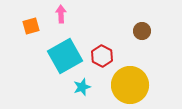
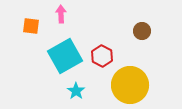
orange square: rotated 24 degrees clockwise
cyan star: moved 6 px left, 4 px down; rotated 18 degrees counterclockwise
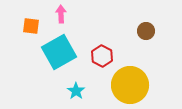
brown circle: moved 4 px right
cyan square: moved 6 px left, 4 px up
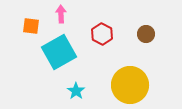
brown circle: moved 3 px down
red hexagon: moved 22 px up
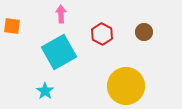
orange square: moved 19 px left
brown circle: moved 2 px left, 2 px up
yellow circle: moved 4 px left, 1 px down
cyan star: moved 31 px left
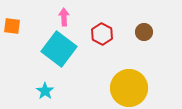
pink arrow: moved 3 px right, 3 px down
cyan square: moved 3 px up; rotated 24 degrees counterclockwise
yellow circle: moved 3 px right, 2 px down
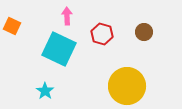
pink arrow: moved 3 px right, 1 px up
orange square: rotated 18 degrees clockwise
red hexagon: rotated 10 degrees counterclockwise
cyan square: rotated 12 degrees counterclockwise
yellow circle: moved 2 px left, 2 px up
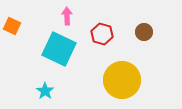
yellow circle: moved 5 px left, 6 px up
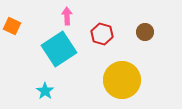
brown circle: moved 1 px right
cyan square: rotated 32 degrees clockwise
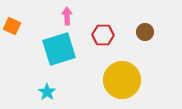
red hexagon: moved 1 px right, 1 px down; rotated 15 degrees counterclockwise
cyan square: rotated 16 degrees clockwise
cyan star: moved 2 px right, 1 px down
